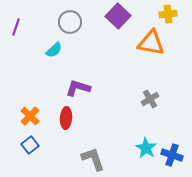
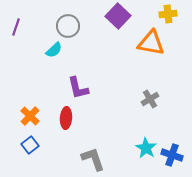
gray circle: moved 2 px left, 4 px down
purple L-shape: rotated 120 degrees counterclockwise
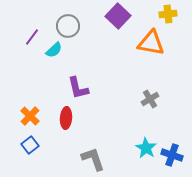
purple line: moved 16 px right, 10 px down; rotated 18 degrees clockwise
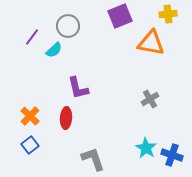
purple square: moved 2 px right; rotated 25 degrees clockwise
